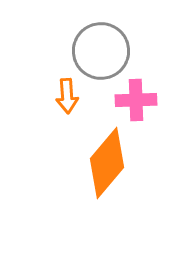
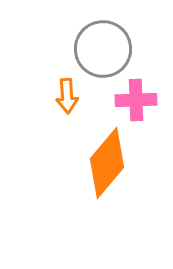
gray circle: moved 2 px right, 2 px up
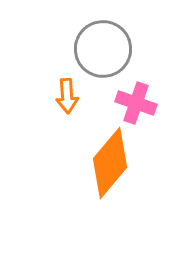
pink cross: moved 3 px down; rotated 21 degrees clockwise
orange diamond: moved 3 px right
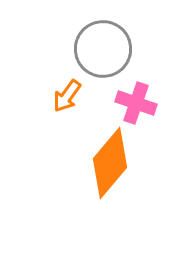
orange arrow: rotated 40 degrees clockwise
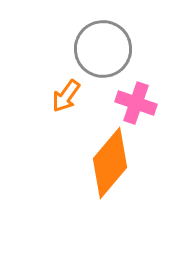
orange arrow: moved 1 px left
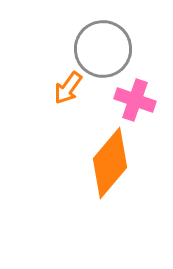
orange arrow: moved 2 px right, 8 px up
pink cross: moved 1 px left, 3 px up
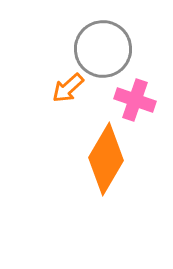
orange arrow: rotated 12 degrees clockwise
orange diamond: moved 4 px left, 4 px up; rotated 10 degrees counterclockwise
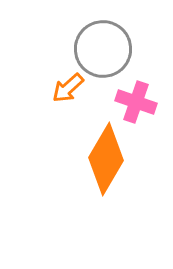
pink cross: moved 1 px right, 2 px down
